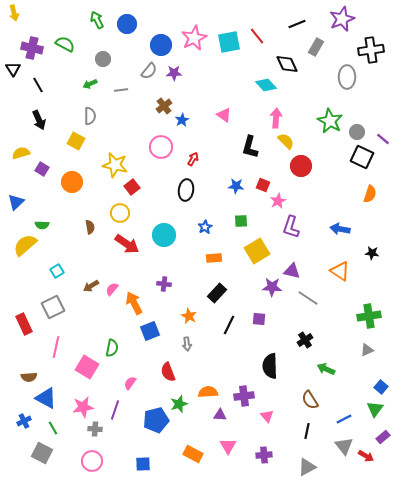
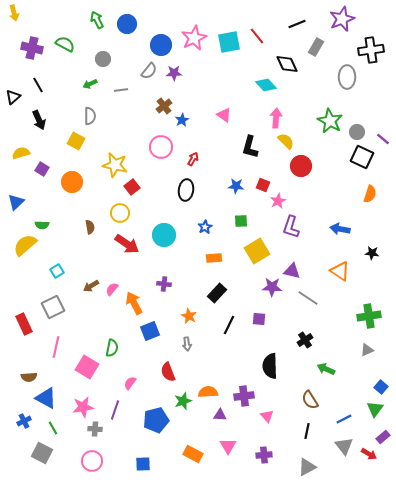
black triangle at (13, 69): moved 28 px down; rotated 21 degrees clockwise
green star at (179, 404): moved 4 px right, 3 px up
red arrow at (366, 456): moved 3 px right, 2 px up
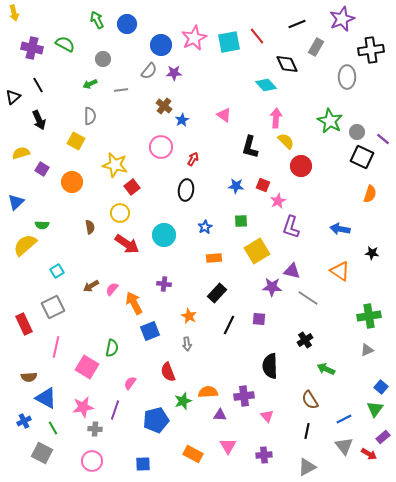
brown cross at (164, 106): rotated 14 degrees counterclockwise
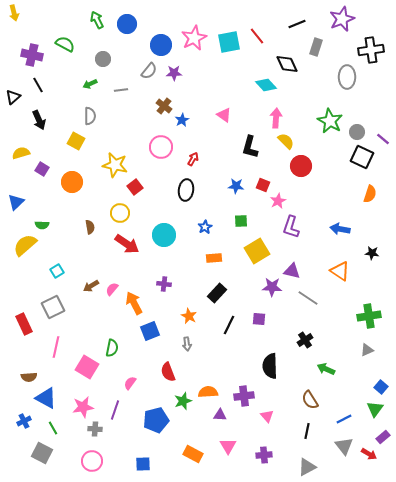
gray rectangle at (316, 47): rotated 12 degrees counterclockwise
purple cross at (32, 48): moved 7 px down
red square at (132, 187): moved 3 px right
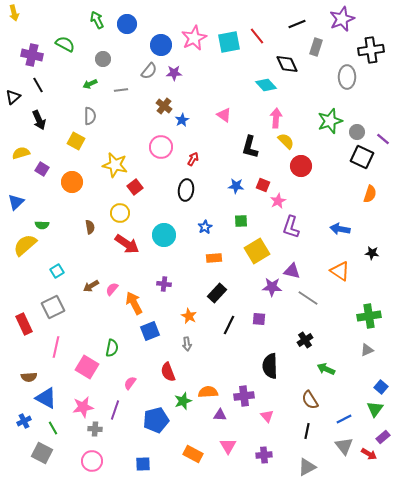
green star at (330, 121): rotated 25 degrees clockwise
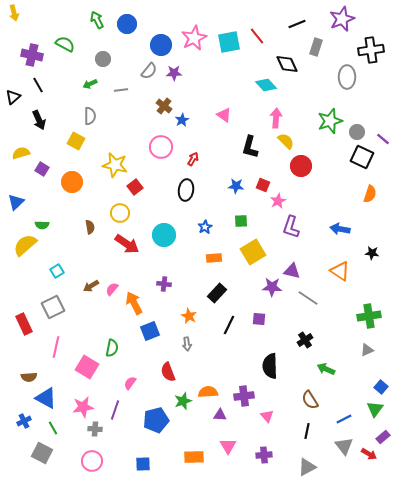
yellow square at (257, 251): moved 4 px left, 1 px down
orange rectangle at (193, 454): moved 1 px right, 3 px down; rotated 30 degrees counterclockwise
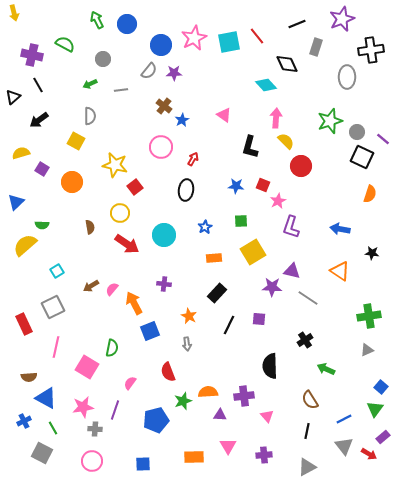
black arrow at (39, 120): rotated 78 degrees clockwise
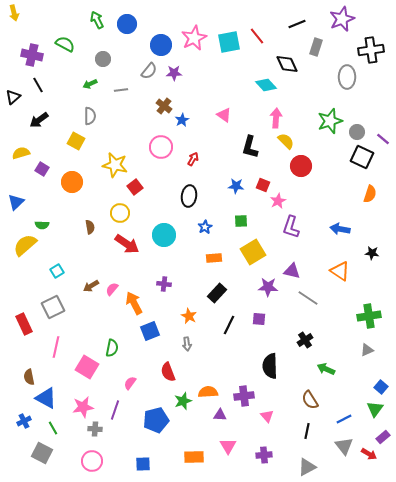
black ellipse at (186, 190): moved 3 px right, 6 px down
purple star at (272, 287): moved 4 px left
brown semicircle at (29, 377): rotated 84 degrees clockwise
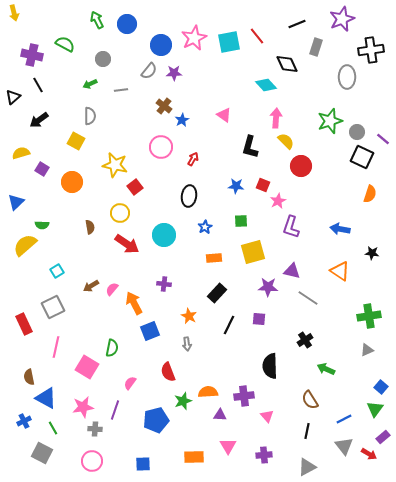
yellow square at (253, 252): rotated 15 degrees clockwise
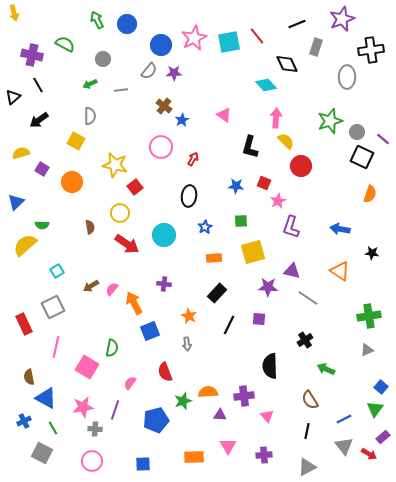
red square at (263, 185): moved 1 px right, 2 px up
red semicircle at (168, 372): moved 3 px left
